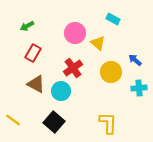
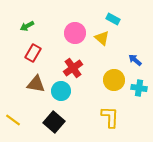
yellow triangle: moved 4 px right, 5 px up
yellow circle: moved 3 px right, 8 px down
brown triangle: rotated 18 degrees counterclockwise
cyan cross: rotated 14 degrees clockwise
yellow L-shape: moved 2 px right, 6 px up
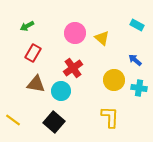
cyan rectangle: moved 24 px right, 6 px down
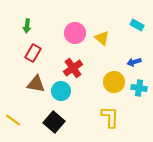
green arrow: rotated 56 degrees counterclockwise
blue arrow: moved 1 px left, 2 px down; rotated 56 degrees counterclockwise
yellow circle: moved 2 px down
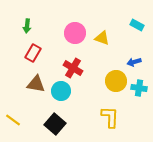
yellow triangle: rotated 21 degrees counterclockwise
red cross: rotated 24 degrees counterclockwise
yellow circle: moved 2 px right, 1 px up
black square: moved 1 px right, 2 px down
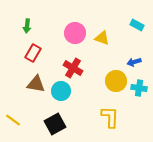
black square: rotated 20 degrees clockwise
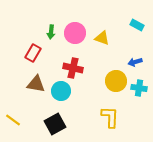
green arrow: moved 24 px right, 6 px down
blue arrow: moved 1 px right
red cross: rotated 18 degrees counterclockwise
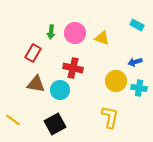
cyan circle: moved 1 px left, 1 px up
yellow L-shape: rotated 10 degrees clockwise
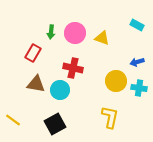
blue arrow: moved 2 px right
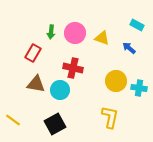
blue arrow: moved 8 px left, 14 px up; rotated 56 degrees clockwise
